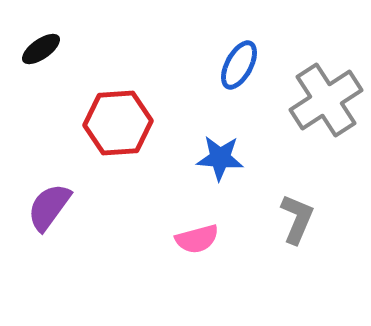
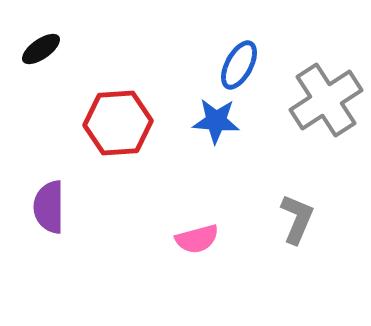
blue star: moved 4 px left, 37 px up
purple semicircle: rotated 36 degrees counterclockwise
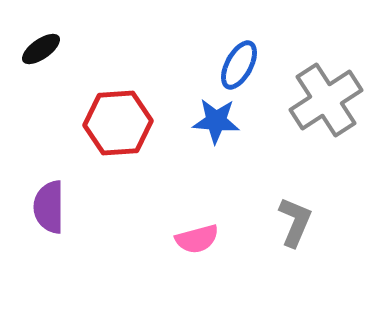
gray L-shape: moved 2 px left, 3 px down
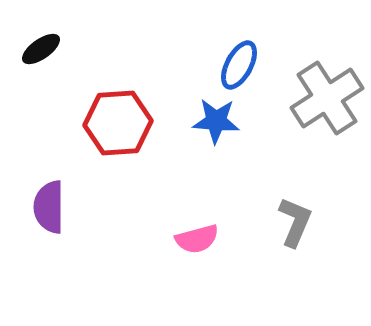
gray cross: moved 1 px right, 2 px up
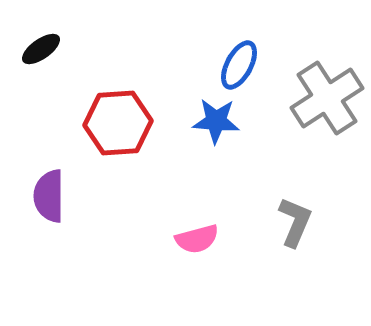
purple semicircle: moved 11 px up
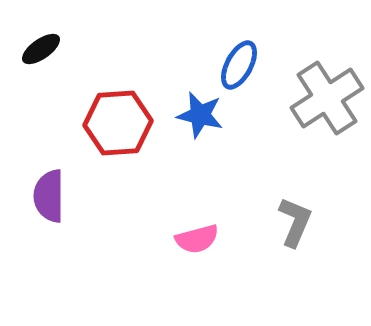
blue star: moved 16 px left, 6 px up; rotated 9 degrees clockwise
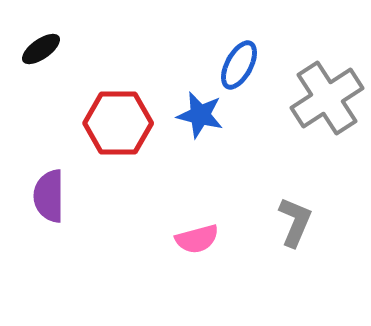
red hexagon: rotated 4 degrees clockwise
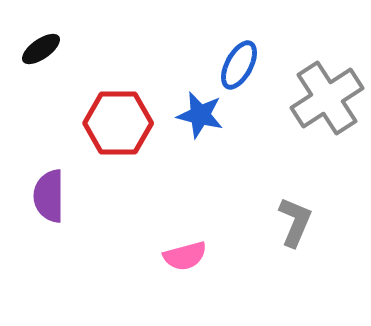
pink semicircle: moved 12 px left, 17 px down
